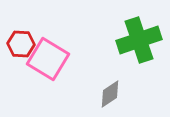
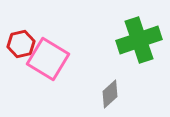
red hexagon: rotated 16 degrees counterclockwise
gray diamond: rotated 8 degrees counterclockwise
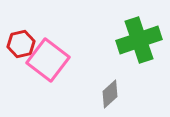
pink square: moved 1 px down; rotated 6 degrees clockwise
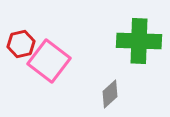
green cross: moved 1 px down; rotated 21 degrees clockwise
pink square: moved 1 px right, 1 px down
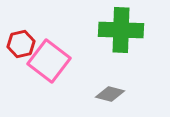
green cross: moved 18 px left, 11 px up
gray diamond: rotated 56 degrees clockwise
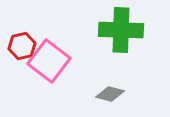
red hexagon: moved 1 px right, 2 px down
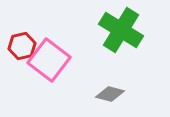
green cross: rotated 30 degrees clockwise
pink square: moved 1 px up
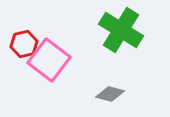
red hexagon: moved 2 px right, 2 px up
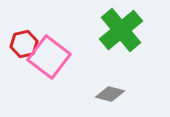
green cross: rotated 18 degrees clockwise
pink square: moved 3 px up
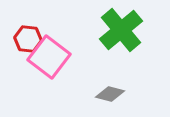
red hexagon: moved 4 px right, 5 px up; rotated 20 degrees clockwise
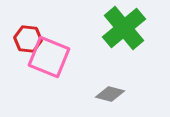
green cross: moved 3 px right, 2 px up
pink square: rotated 15 degrees counterclockwise
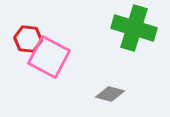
green cross: moved 10 px right; rotated 33 degrees counterclockwise
pink square: rotated 6 degrees clockwise
